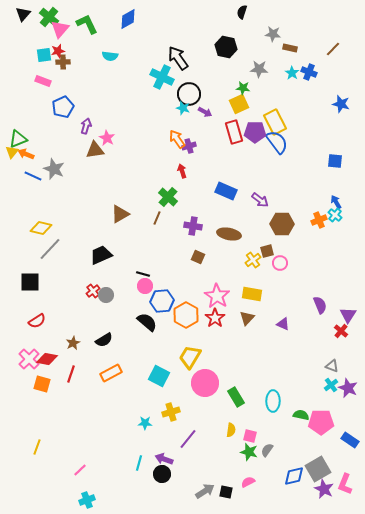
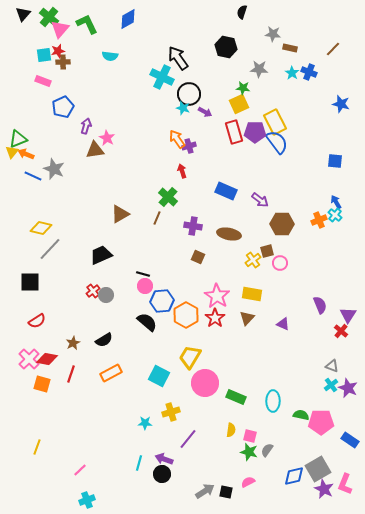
green rectangle at (236, 397): rotated 36 degrees counterclockwise
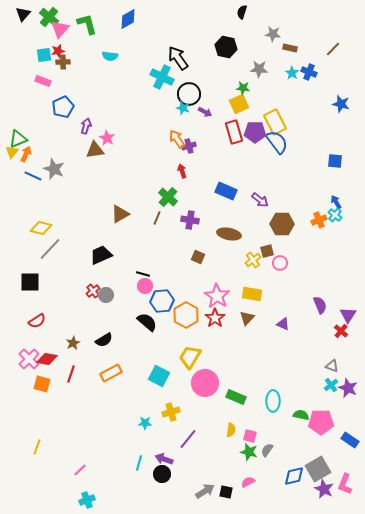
green L-shape at (87, 24): rotated 10 degrees clockwise
orange arrow at (26, 154): rotated 91 degrees clockwise
purple cross at (193, 226): moved 3 px left, 6 px up
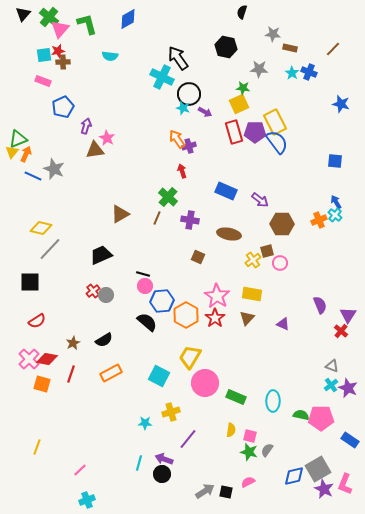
pink pentagon at (321, 422): moved 4 px up
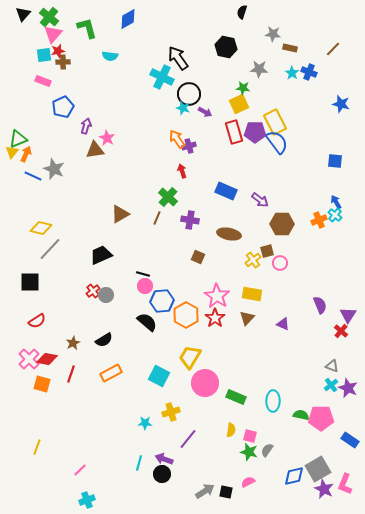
green L-shape at (87, 24): moved 4 px down
pink triangle at (60, 29): moved 7 px left, 5 px down
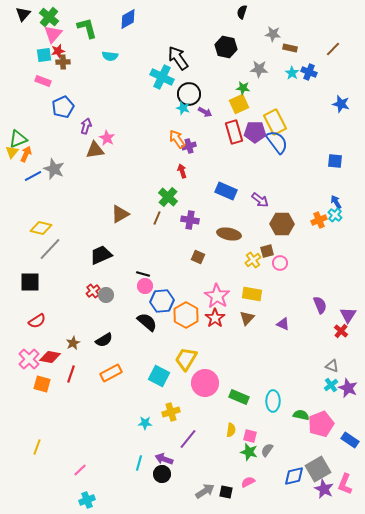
blue line at (33, 176): rotated 54 degrees counterclockwise
yellow trapezoid at (190, 357): moved 4 px left, 2 px down
red diamond at (47, 359): moved 3 px right, 2 px up
green rectangle at (236, 397): moved 3 px right
pink pentagon at (321, 418): moved 6 px down; rotated 20 degrees counterclockwise
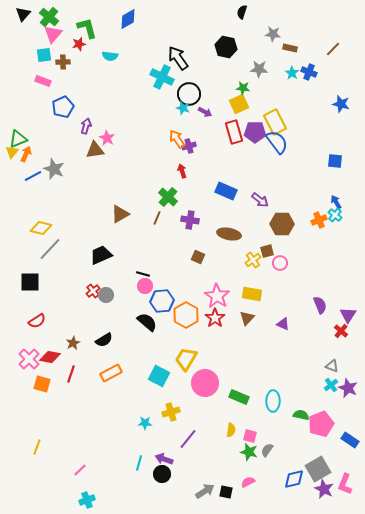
red star at (58, 51): moved 21 px right, 7 px up
blue diamond at (294, 476): moved 3 px down
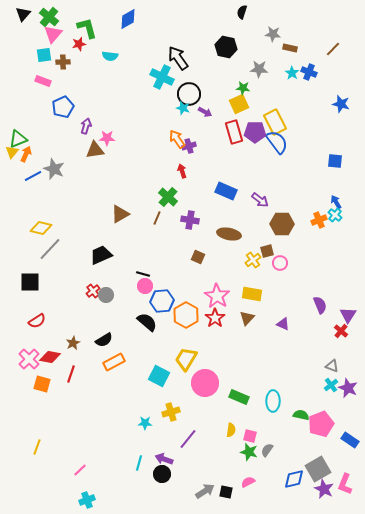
pink star at (107, 138): rotated 28 degrees counterclockwise
orange rectangle at (111, 373): moved 3 px right, 11 px up
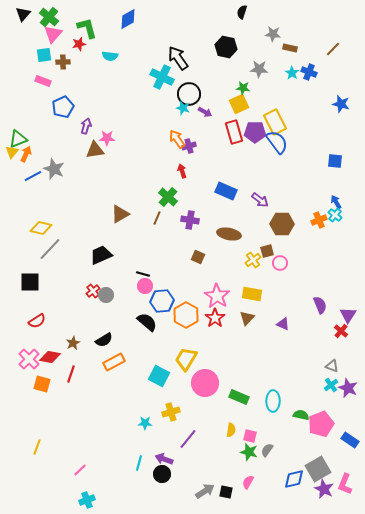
pink semicircle at (248, 482): rotated 32 degrees counterclockwise
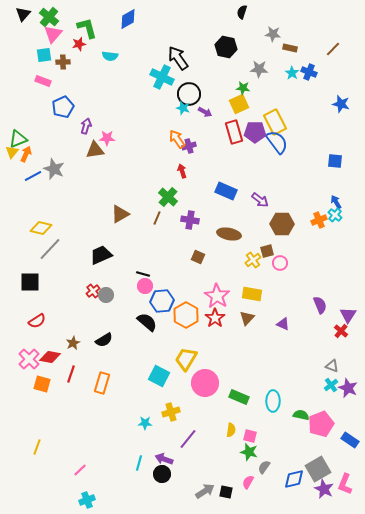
orange rectangle at (114, 362): moved 12 px left, 21 px down; rotated 45 degrees counterclockwise
gray semicircle at (267, 450): moved 3 px left, 17 px down
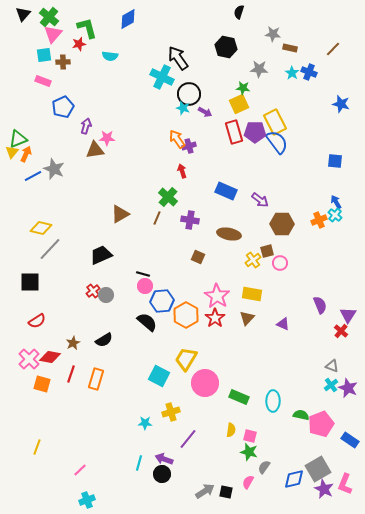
black semicircle at (242, 12): moved 3 px left
orange rectangle at (102, 383): moved 6 px left, 4 px up
